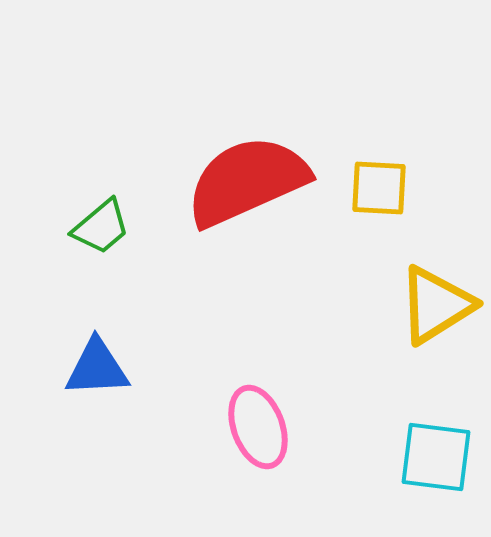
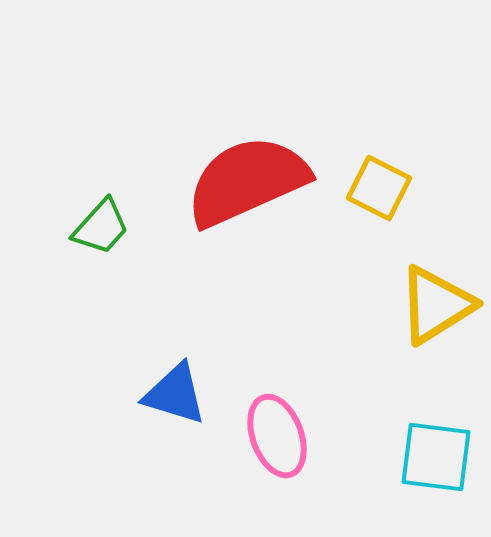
yellow square: rotated 24 degrees clockwise
green trapezoid: rotated 8 degrees counterclockwise
blue triangle: moved 78 px right, 26 px down; rotated 20 degrees clockwise
pink ellipse: moved 19 px right, 9 px down
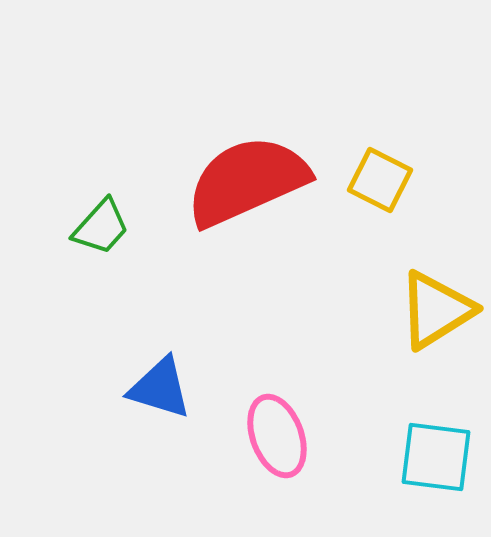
yellow square: moved 1 px right, 8 px up
yellow triangle: moved 5 px down
blue triangle: moved 15 px left, 6 px up
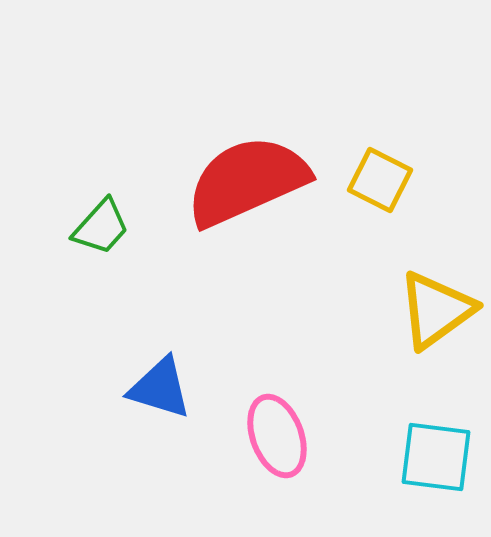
yellow triangle: rotated 4 degrees counterclockwise
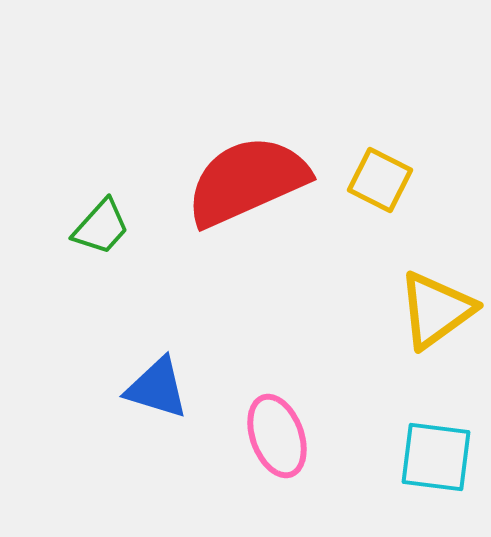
blue triangle: moved 3 px left
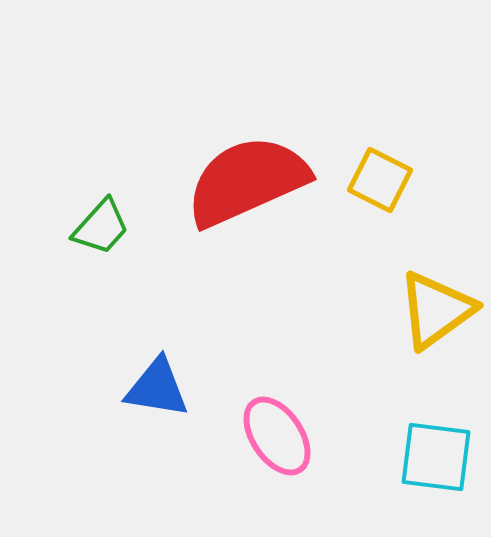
blue triangle: rotated 8 degrees counterclockwise
pink ellipse: rotated 14 degrees counterclockwise
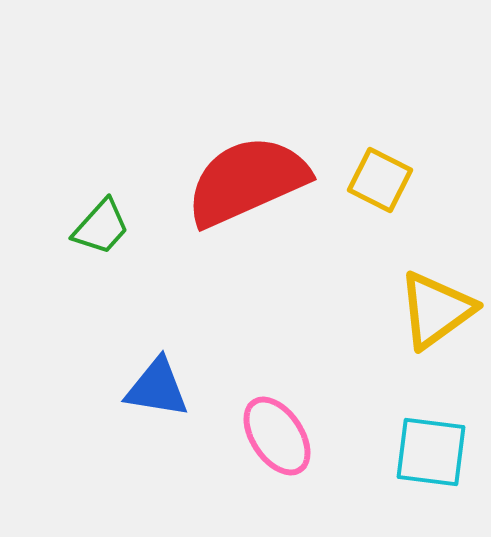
cyan square: moved 5 px left, 5 px up
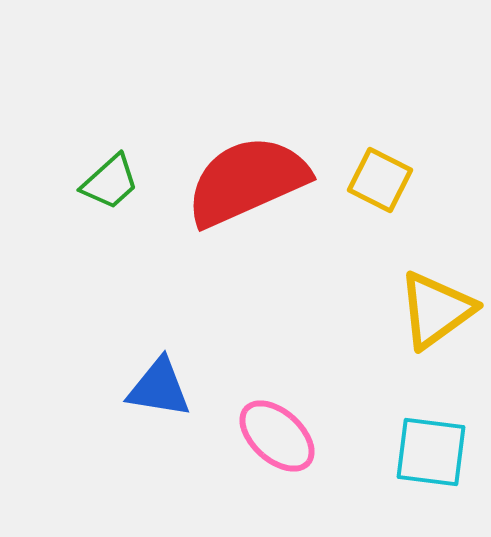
green trapezoid: moved 9 px right, 45 px up; rotated 6 degrees clockwise
blue triangle: moved 2 px right
pink ellipse: rotated 14 degrees counterclockwise
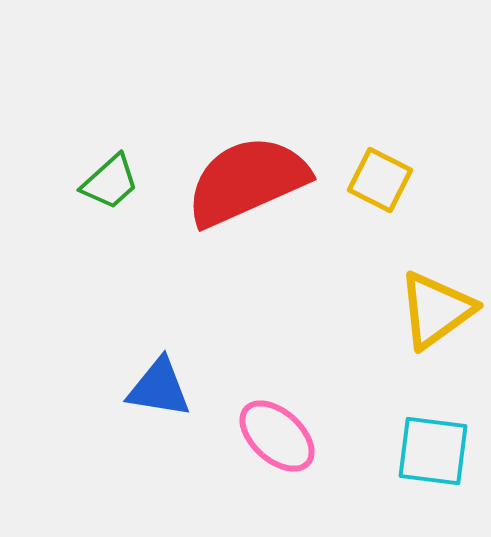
cyan square: moved 2 px right, 1 px up
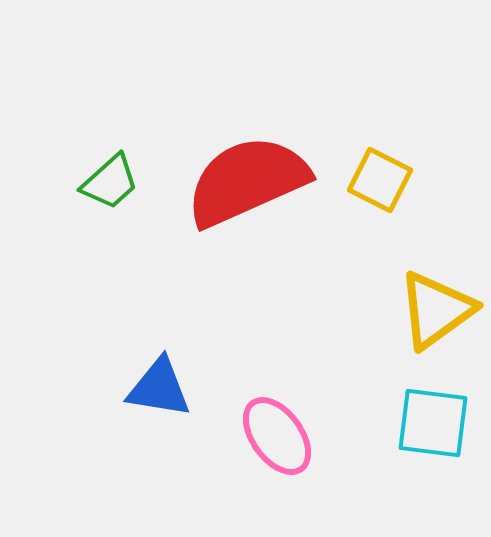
pink ellipse: rotated 12 degrees clockwise
cyan square: moved 28 px up
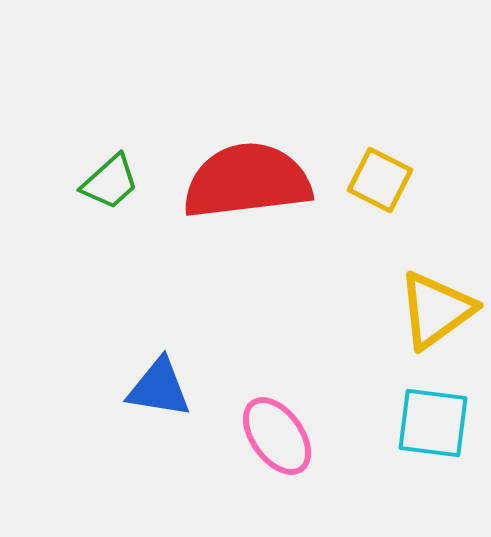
red semicircle: rotated 17 degrees clockwise
